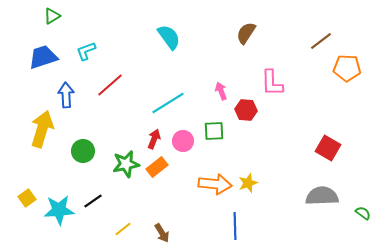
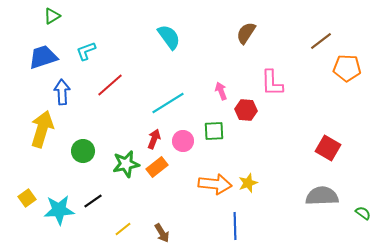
blue arrow: moved 4 px left, 3 px up
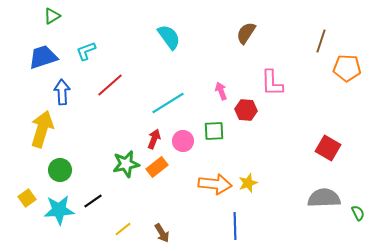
brown line: rotated 35 degrees counterclockwise
green circle: moved 23 px left, 19 px down
gray semicircle: moved 2 px right, 2 px down
green semicircle: moved 5 px left; rotated 28 degrees clockwise
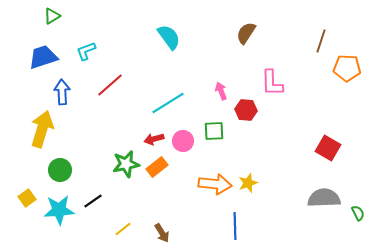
red arrow: rotated 126 degrees counterclockwise
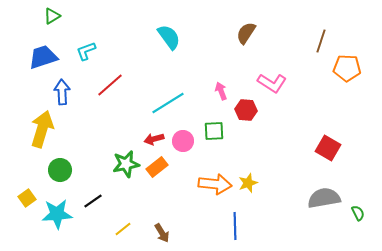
pink L-shape: rotated 56 degrees counterclockwise
gray semicircle: rotated 8 degrees counterclockwise
cyan star: moved 2 px left, 4 px down
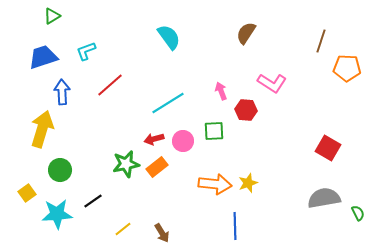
yellow square: moved 5 px up
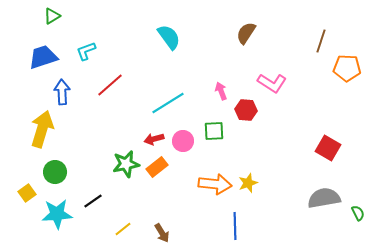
green circle: moved 5 px left, 2 px down
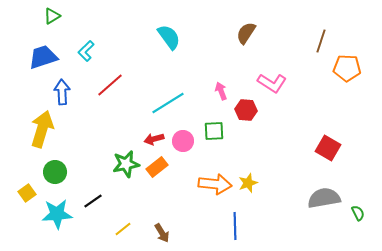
cyan L-shape: rotated 25 degrees counterclockwise
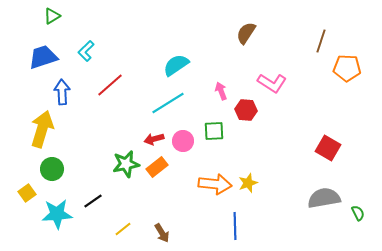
cyan semicircle: moved 7 px right, 28 px down; rotated 88 degrees counterclockwise
green circle: moved 3 px left, 3 px up
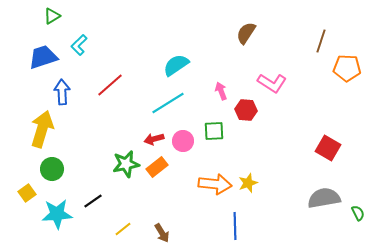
cyan L-shape: moved 7 px left, 6 px up
